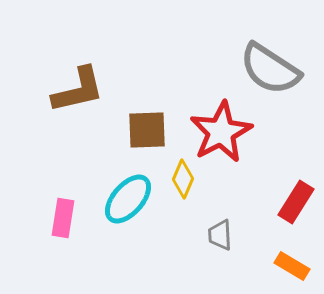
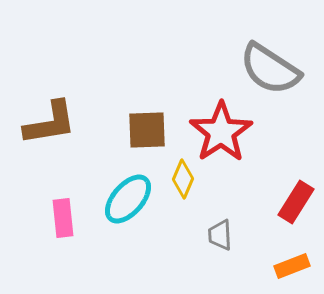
brown L-shape: moved 28 px left, 33 px down; rotated 4 degrees clockwise
red star: rotated 6 degrees counterclockwise
pink rectangle: rotated 15 degrees counterclockwise
orange rectangle: rotated 52 degrees counterclockwise
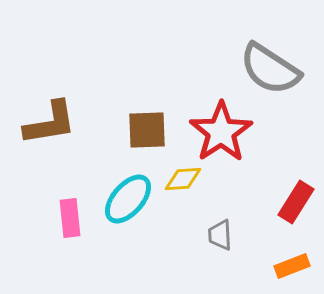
yellow diamond: rotated 63 degrees clockwise
pink rectangle: moved 7 px right
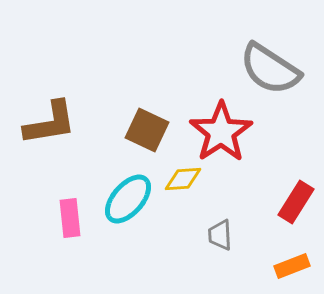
brown square: rotated 27 degrees clockwise
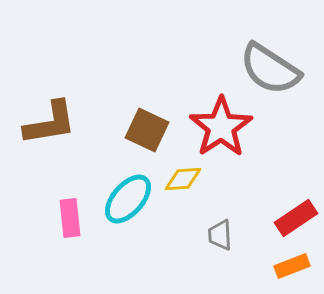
red star: moved 5 px up
red rectangle: moved 16 px down; rotated 24 degrees clockwise
